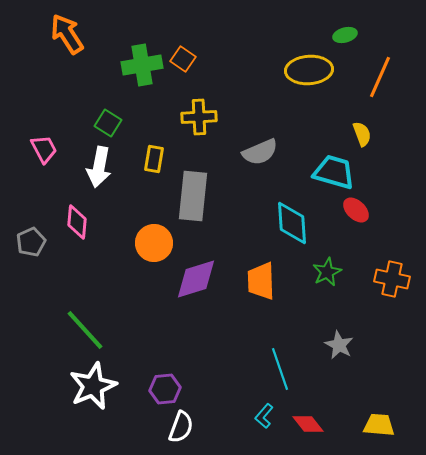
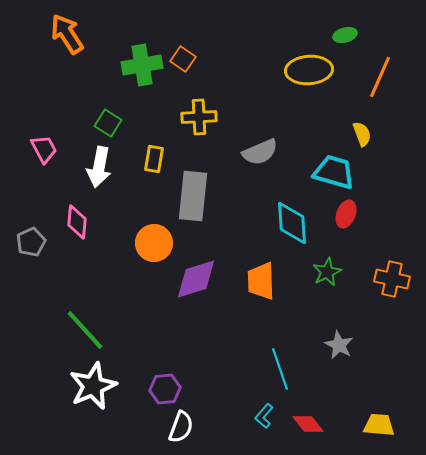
red ellipse: moved 10 px left, 4 px down; rotated 68 degrees clockwise
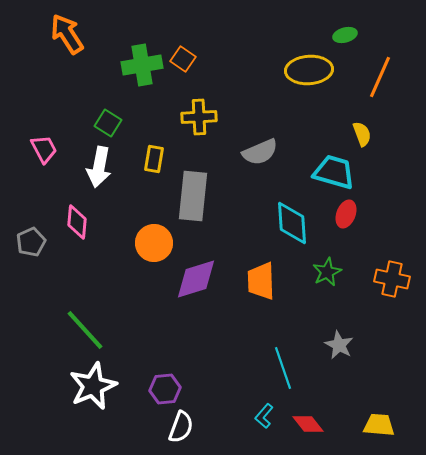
cyan line: moved 3 px right, 1 px up
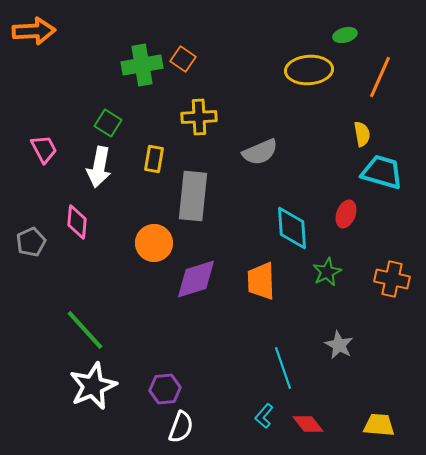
orange arrow: moved 33 px left, 3 px up; rotated 120 degrees clockwise
yellow semicircle: rotated 10 degrees clockwise
cyan trapezoid: moved 48 px right
cyan diamond: moved 5 px down
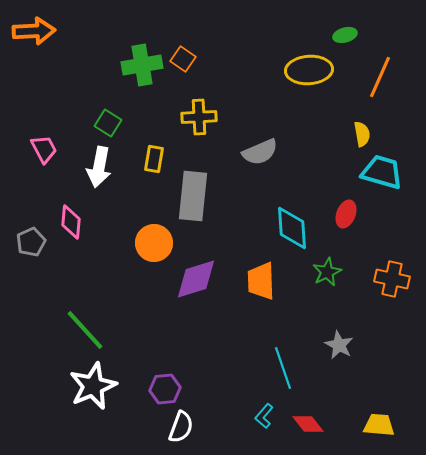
pink diamond: moved 6 px left
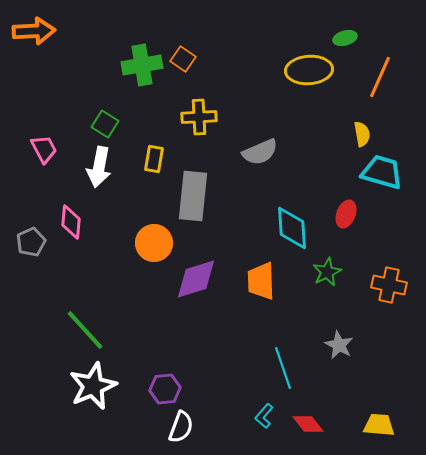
green ellipse: moved 3 px down
green square: moved 3 px left, 1 px down
orange cross: moved 3 px left, 6 px down
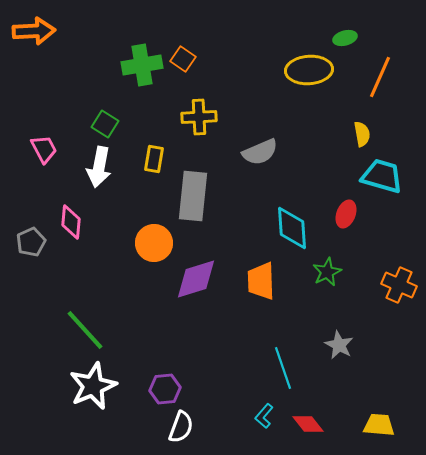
cyan trapezoid: moved 4 px down
orange cross: moved 10 px right; rotated 12 degrees clockwise
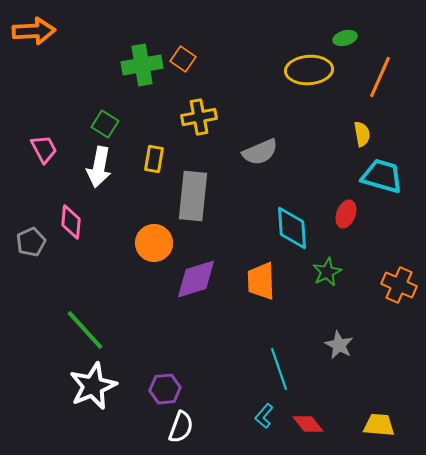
yellow cross: rotated 8 degrees counterclockwise
cyan line: moved 4 px left, 1 px down
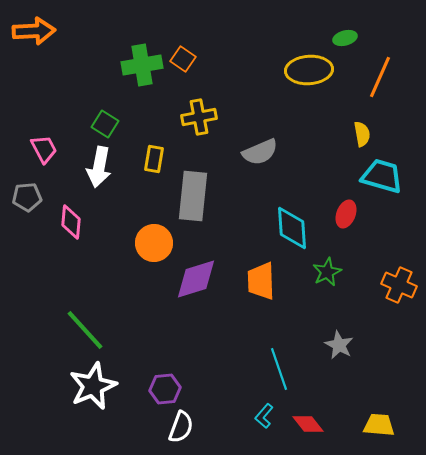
gray pentagon: moved 4 px left, 45 px up; rotated 20 degrees clockwise
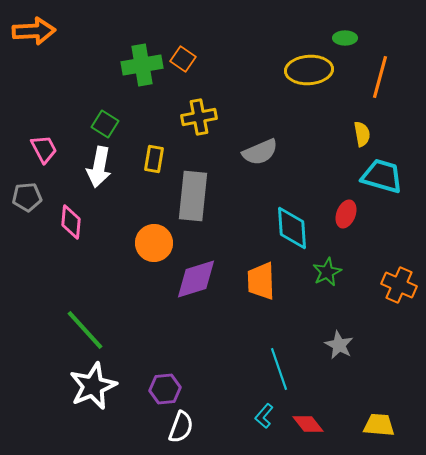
green ellipse: rotated 15 degrees clockwise
orange line: rotated 9 degrees counterclockwise
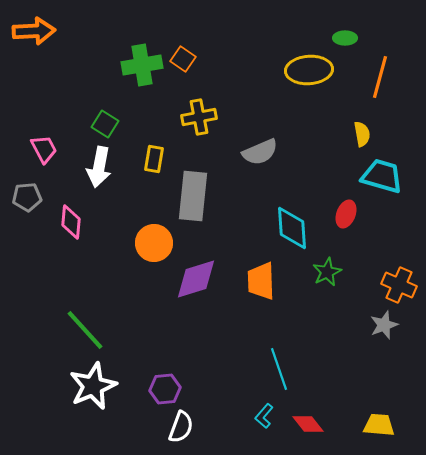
gray star: moved 45 px right, 20 px up; rotated 24 degrees clockwise
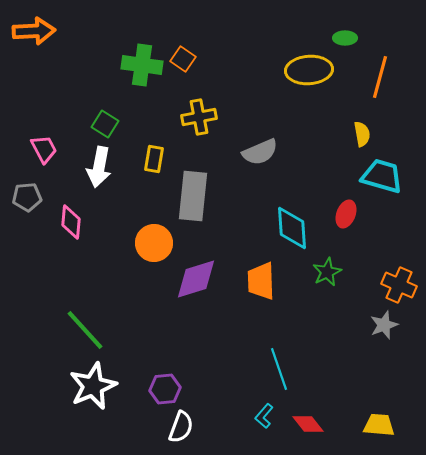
green cross: rotated 18 degrees clockwise
